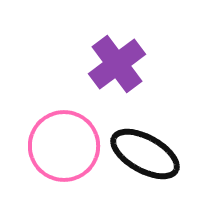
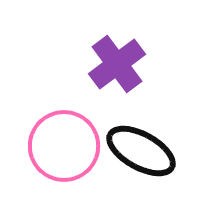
black ellipse: moved 4 px left, 3 px up
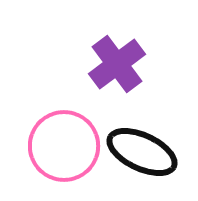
black ellipse: moved 1 px right, 1 px down; rotated 4 degrees counterclockwise
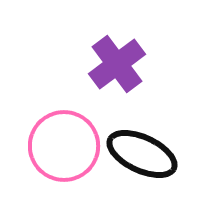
black ellipse: moved 2 px down
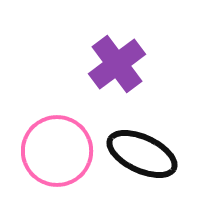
pink circle: moved 7 px left, 5 px down
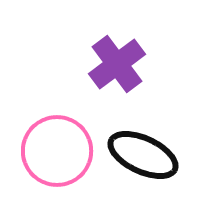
black ellipse: moved 1 px right, 1 px down
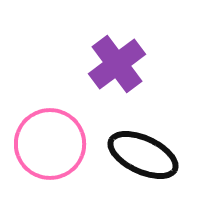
pink circle: moved 7 px left, 7 px up
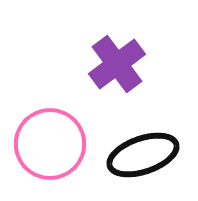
black ellipse: rotated 44 degrees counterclockwise
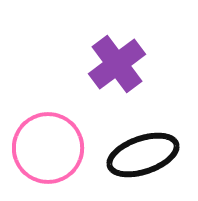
pink circle: moved 2 px left, 4 px down
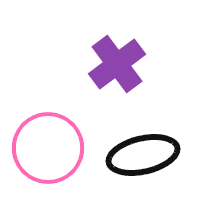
black ellipse: rotated 6 degrees clockwise
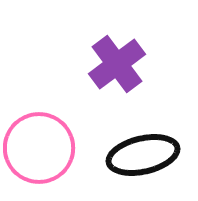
pink circle: moved 9 px left
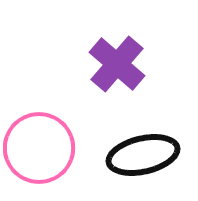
purple cross: rotated 12 degrees counterclockwise
